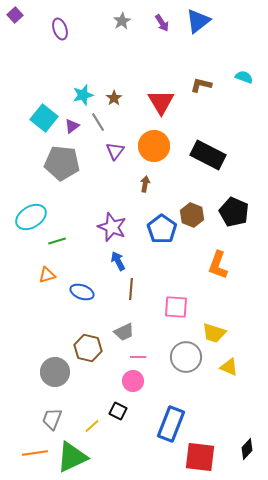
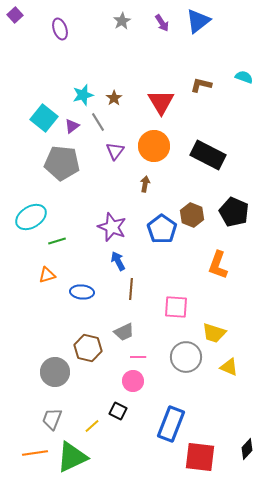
blue ellipse at (82, 292): rotated 15 degrees counterclockwise
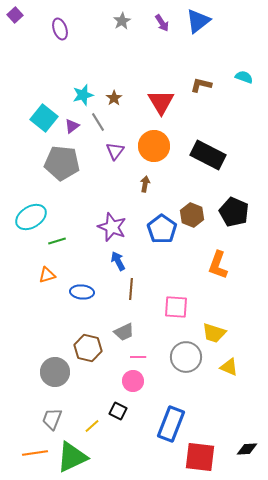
black diamond at (247, 449): rotated 45 degrees clockwise
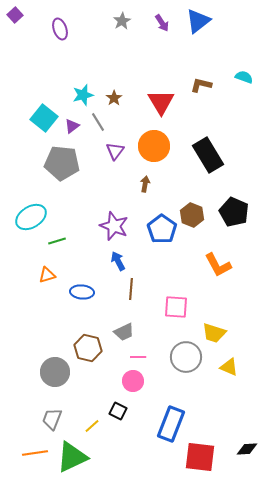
black rectangle at (208, 155): rotated 32 degrees clockwise
purple star at (112, 227): moved 2 px right, 1 px up
orange L-shape at (218, 265): rotated 48 degrees counterclockwise
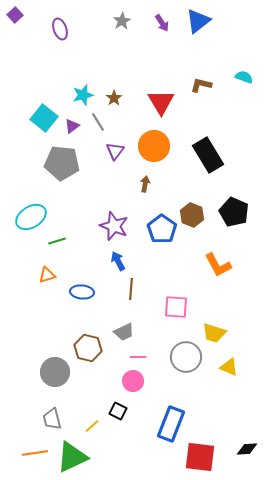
gray trapezoid at (52, 419): rotated 35 degrees counterclockwise
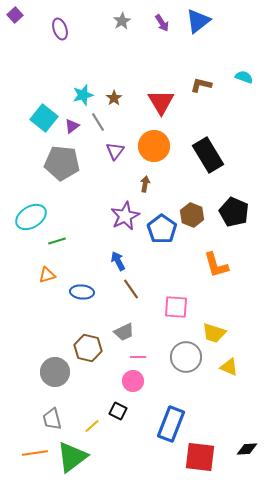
purple star at (114, 226): moved 11 px right, 10 px up; rotated 24 degrees clockwise
orange L-shape at (218, 265): moved 2 px left; rotated 12 degrees clockwise
brown line at (131, 289): rotated 40 degrees counterclockwise
green triangle at (72, 457): rotated 12 degrees counterclockwise
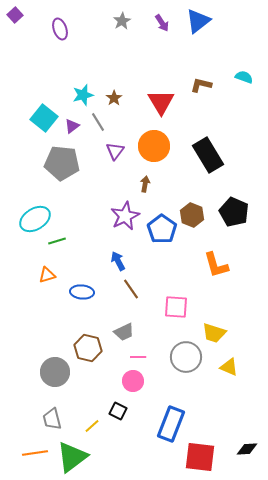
cyan ellipse at (31, 217): moved 4 px right, 2 px down
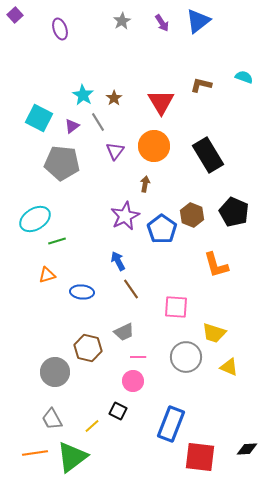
cyan star at (83, 95): rotated 25 degrees counterclockwise
cyan square at (44, 118): moved 5 px left; rotated 12 degrees counterclockwise
gray trapezoid at (52, 419): rotated 15 degrees counterclockwise
